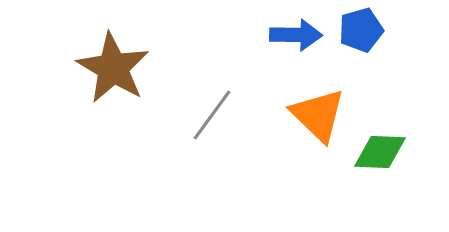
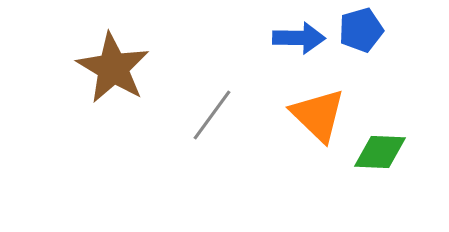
blue arrow: moved 3 px right, 3 px down
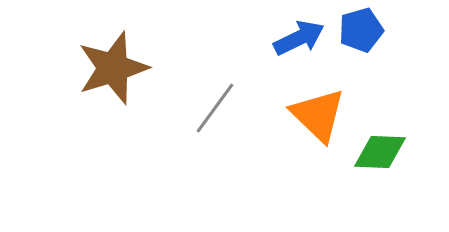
blue arrow: rotated 27 degrees counterclockwise
brown star: rotated 24 degrees clockwise
gray line: moved 3 px right, 7 px up
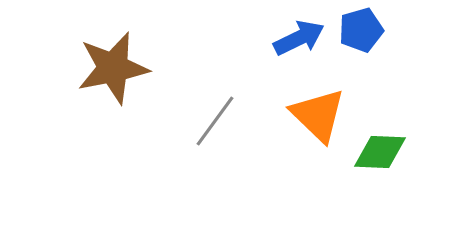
brown star: rotated 6 degrees clockwise
gray line: moved 13 px down
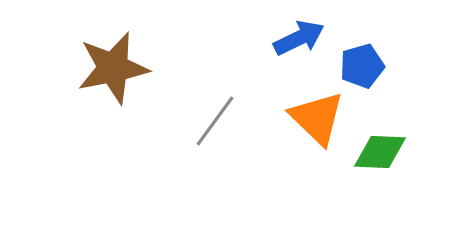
blue pentagon: moved 1 px right, 36 px down
orange triangle: moved 1 px left, 3 px down
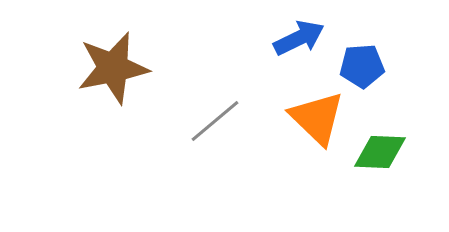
blue pentagon: rotated 12 degrees clockwise
gray line: rotated 14 degrees clockwise
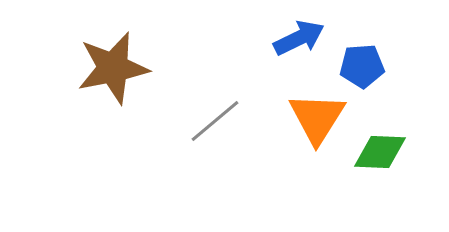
orange triangle: rotated 18 degrees clockwise
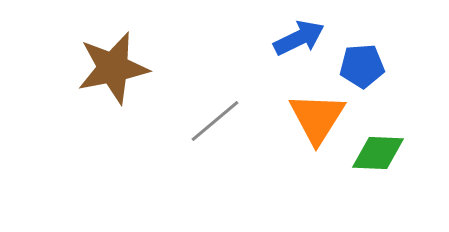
green diamond: moved 2 px left, 1 px down
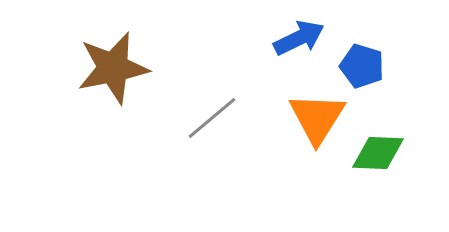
blue pentagon: rotated 21 degrees clockwise
gray line: moved 3 px left, 3 px up
